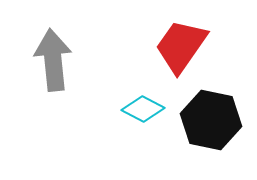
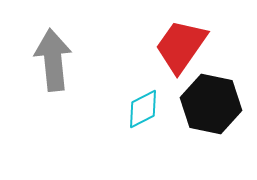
cyan diamond: rotated 54 degrees counterclockwise
black hexagon: moved 16 px up
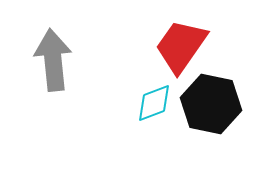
cyan diamond: moved 11 px right, 6 px up; rotated 6 degrees clockwise
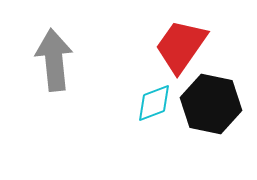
gray arrow: moved 1 px right
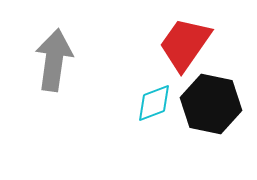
red trapezoid: moved 4 px right, 2 px up
gray arrow: rotated 14 degrees clockwise
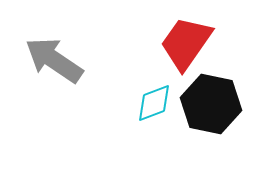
red trapezoid: moved 1 px right, 1 px up
gray arrow: rotated 64 degrees counterclockwise
